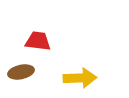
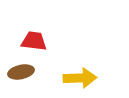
red trapezoid: moved 4 px left
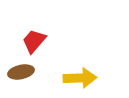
red trapezoid: rotated 56 degrees counterclockwise
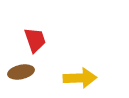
red trapezoid: moved 1 px right, 1 px up; rotated 120 degrees clockwise
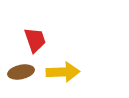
yellow arrow: moved 17 px left, 6 px up
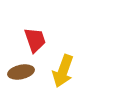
yellow arrow: moved 1 px up; rotated 112 degrees clockwise
